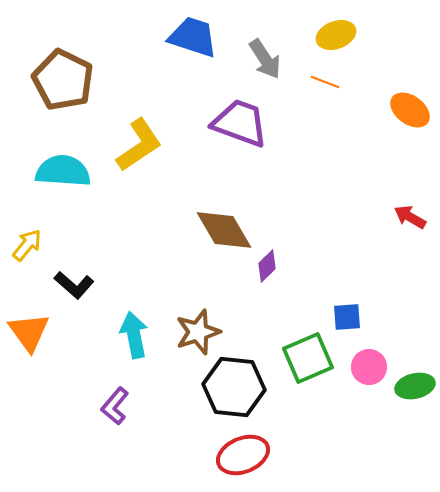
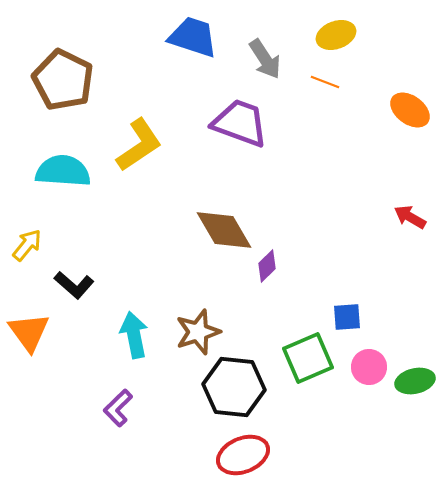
green ellipse: moved 5 px up
purple L-shape: moved 3 px right, 2 px down; rotated 6 degrees clockwise
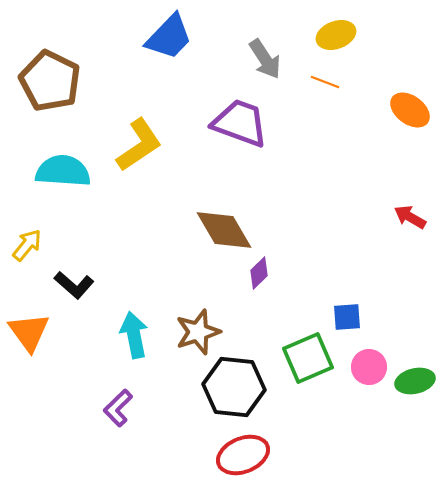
blue trapezoid: moved 24 px left; rotated 116 degrees clockwise
brown pentagon: moved 13 px left, 1 px down
purple diamond: moved 8 px left, 7 px down
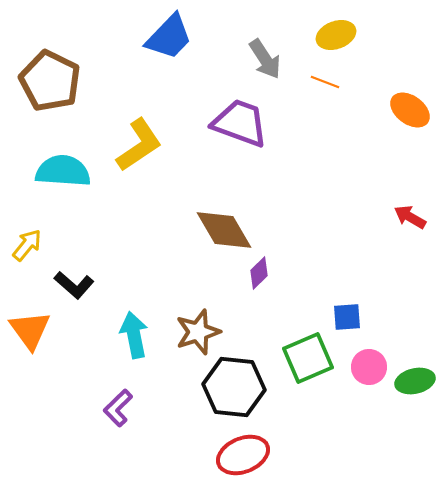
orange triangle: moved 1 px right, 2 px up
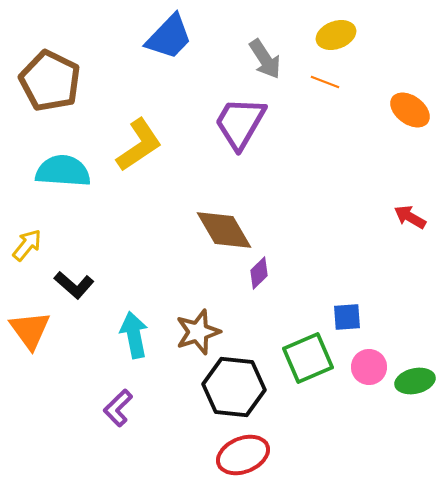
purple trapezoid: rotated 80 degrees counterclockwise
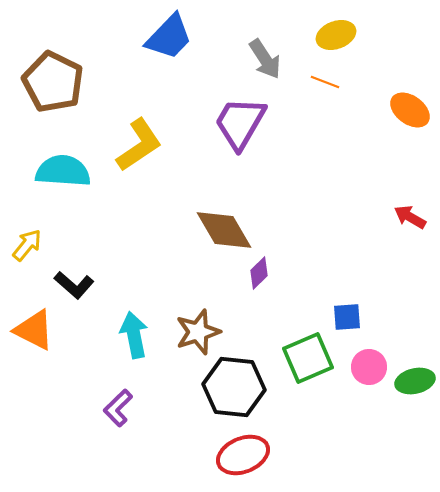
brown pentagon: moved 3 px right, 1 px down
orange triangle: moved 4 px right; rotated 27 degrees counterclockwise
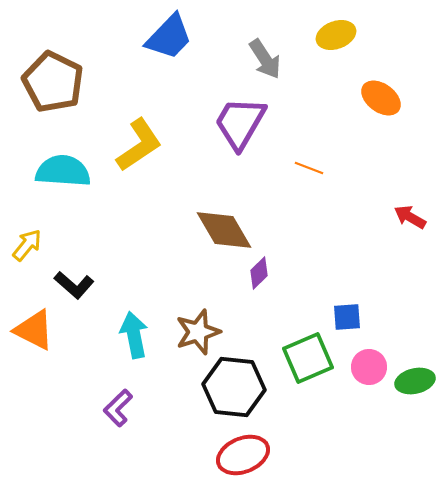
orange line: moved 16 px left, 86 px down
orange ellipse: moved 29 px left, 12 px up
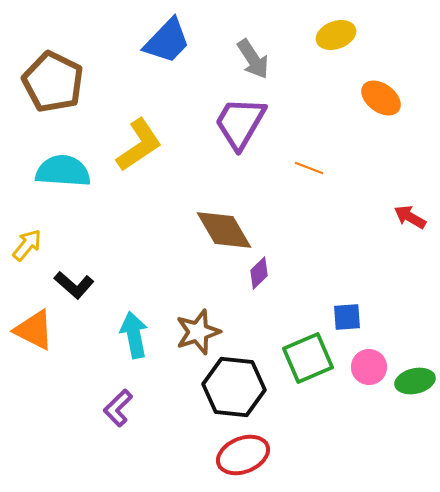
blue trapezoid: moved 2 px left, 4 px down
gray arrow: moved 12 px left
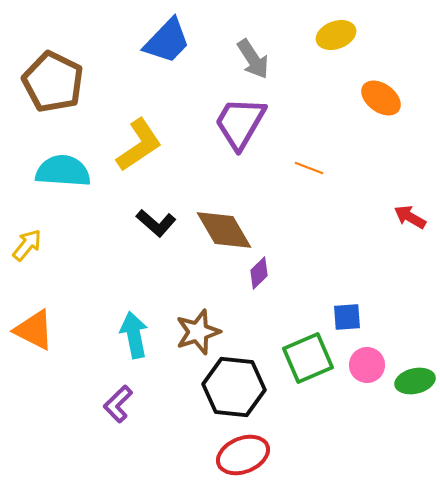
black L-shape: moved 82 px right, 62 px up
pink circle: moved 2 px left, 2 px up
purple L-shape: moved 4 px up
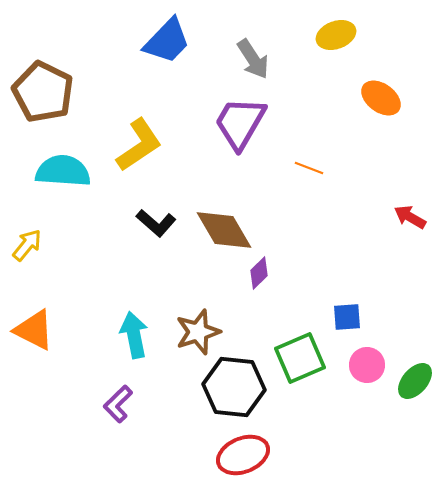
brown pentagon: moved 10 px left, 10 px down
green square: moved 8 px left
green ellipse: rotated 36 degrees counterclockwise
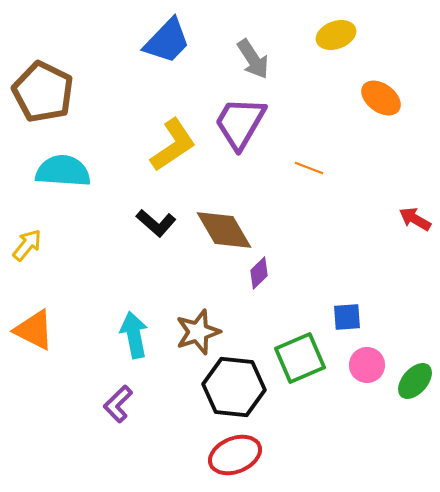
yellow L-shape: moved 34 px right
red arrow: moved 5 px right, 2 px down
red ellipse: moved 8 px left
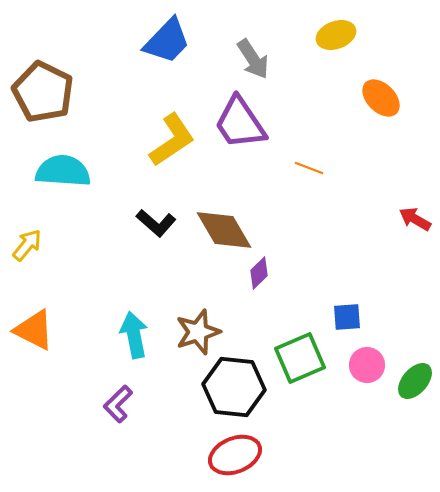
orange ellipse: rotated 9 degrees clockwise
purple trapezoid: rotated 64 degrees counterclockwise
yellow L-shape: moved 1 px left, 5 px up
